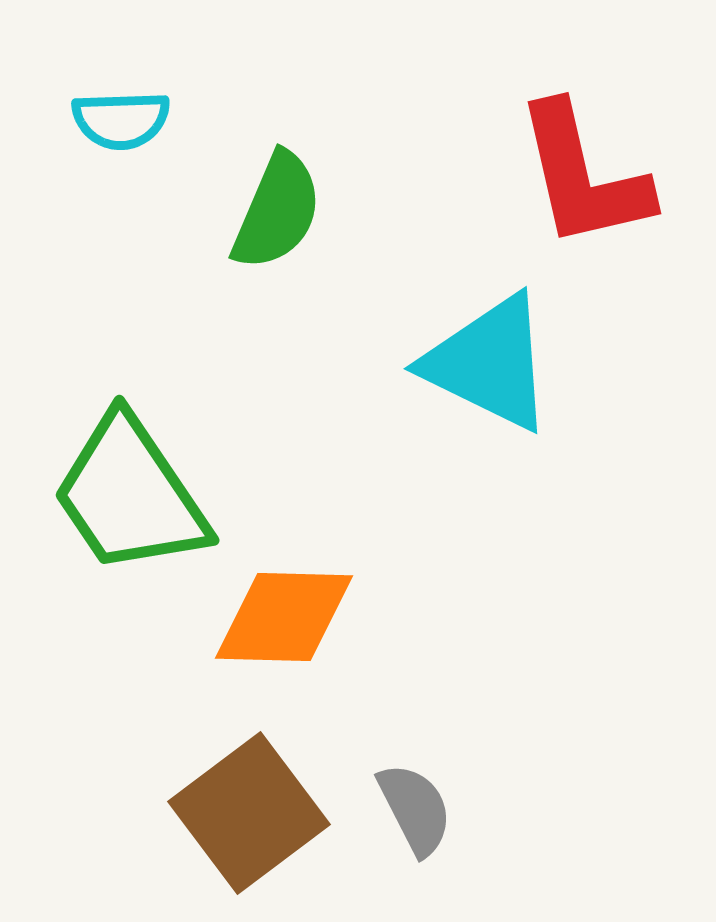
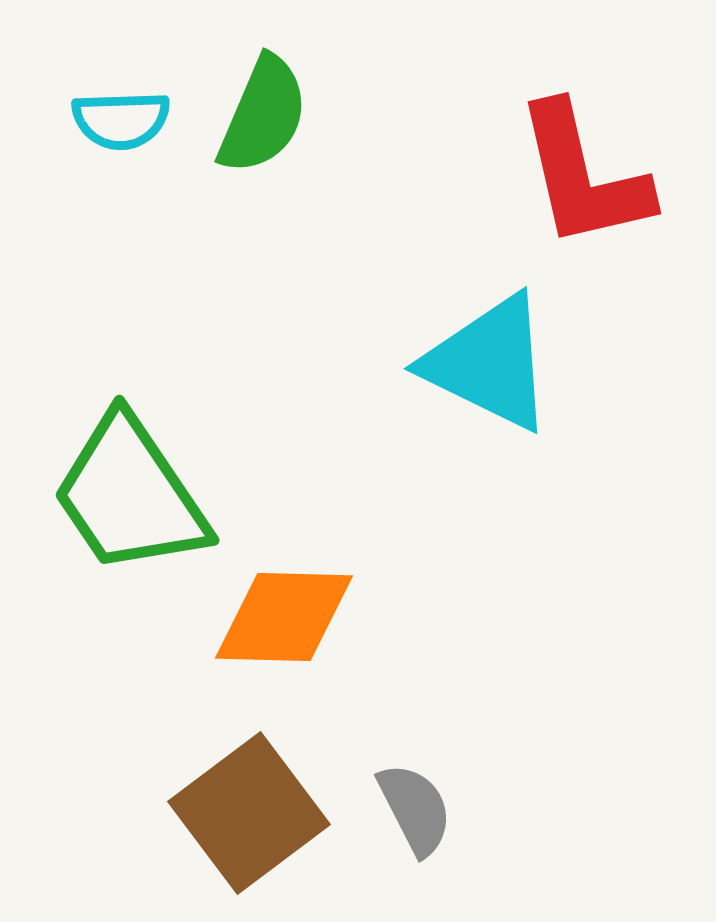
green semicircle: moved 14 px left, 96 px up
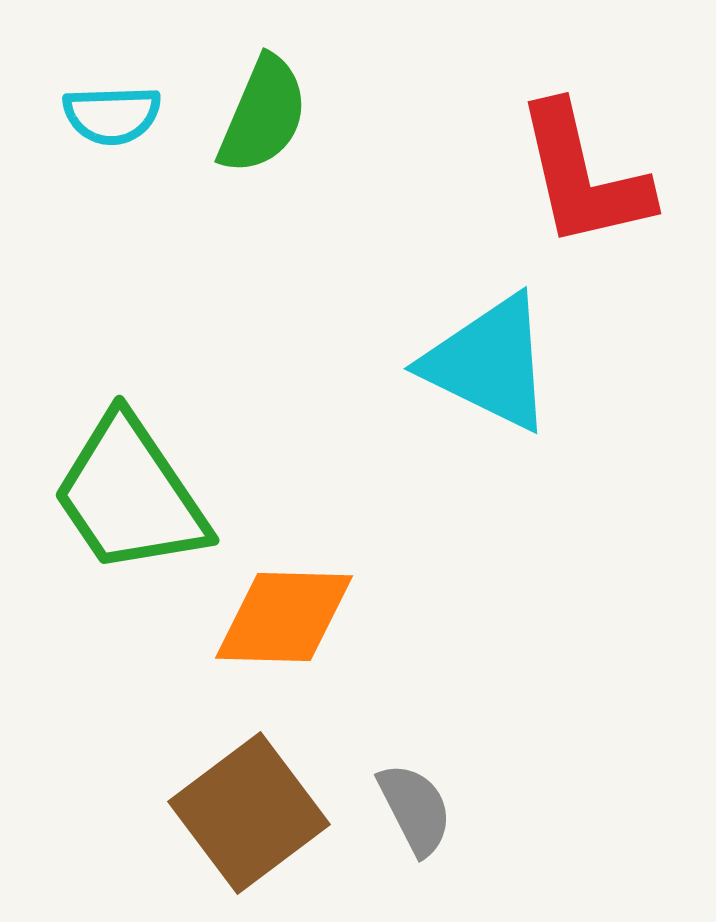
cyan semicircle: moved 9 px left, 5 px up
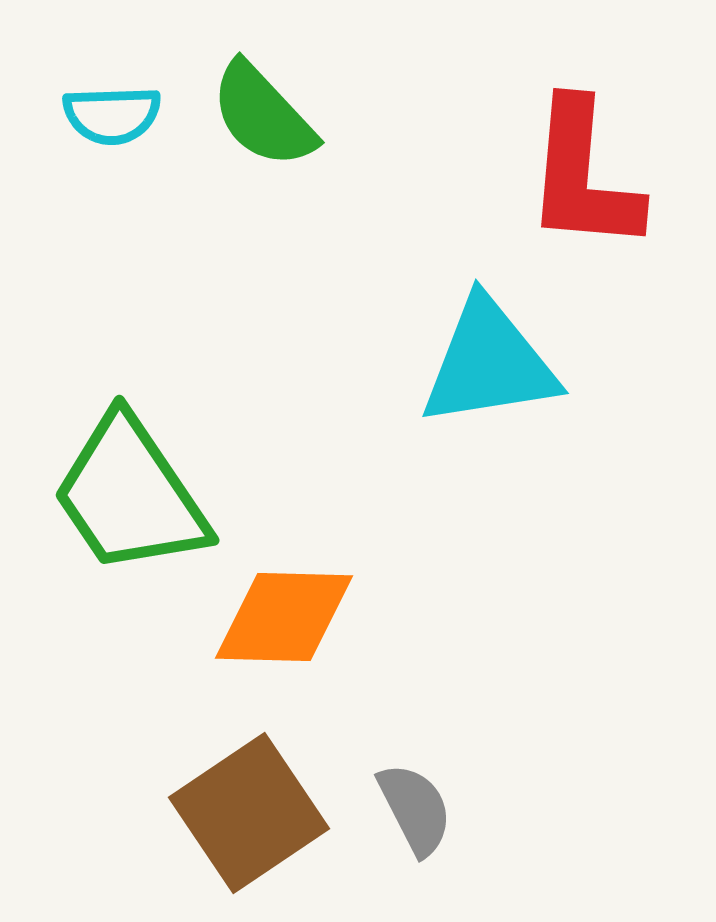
green semicircle: rotated 114 degrees clockwise
red L-shape: rotated 18 degrees clockwise
cyan triangle: rotated 35 degrees counterclockwise
brown square: rotated 3 degrees clockwise
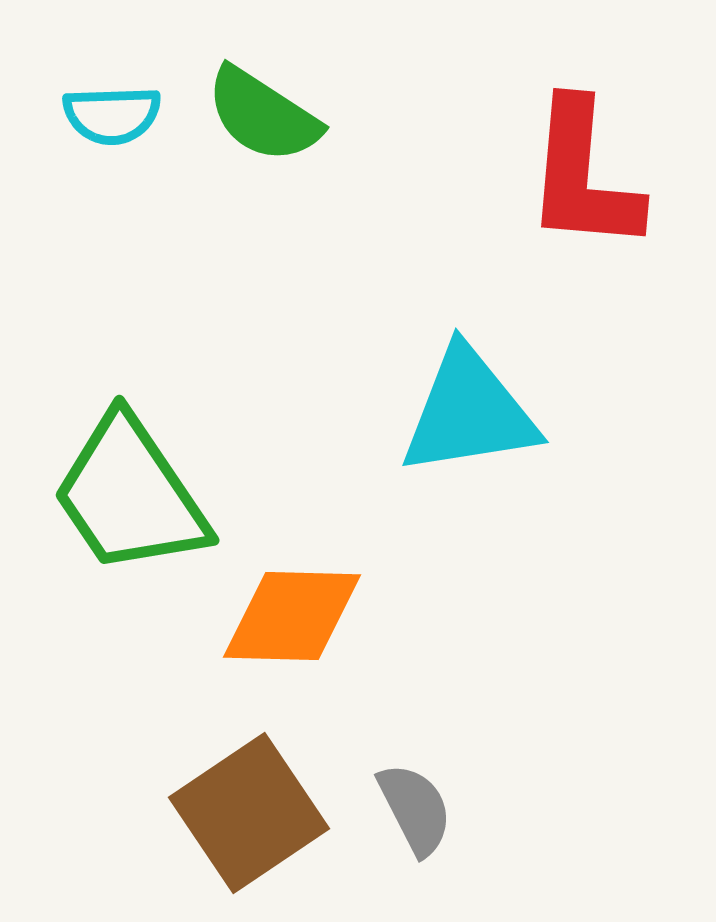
green semicircle: rotated 14 degrees counterclockwise
cyan triangle: moved 20 px left, 49 px down
orange diamond: moved 8 px right, 1 px up
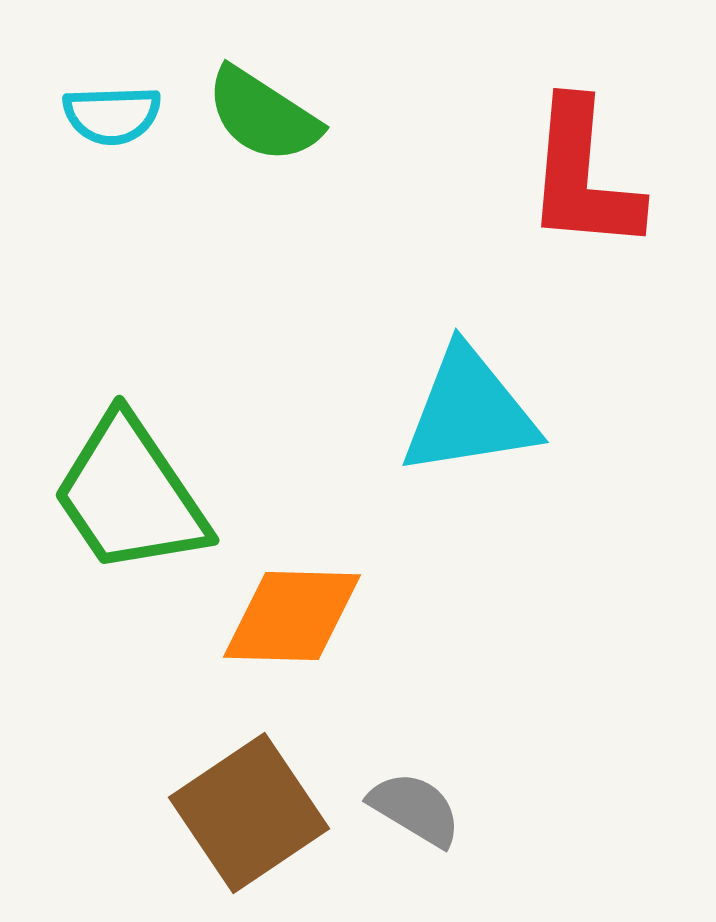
gray semicircle: rotated 32 degrees counterclockwise
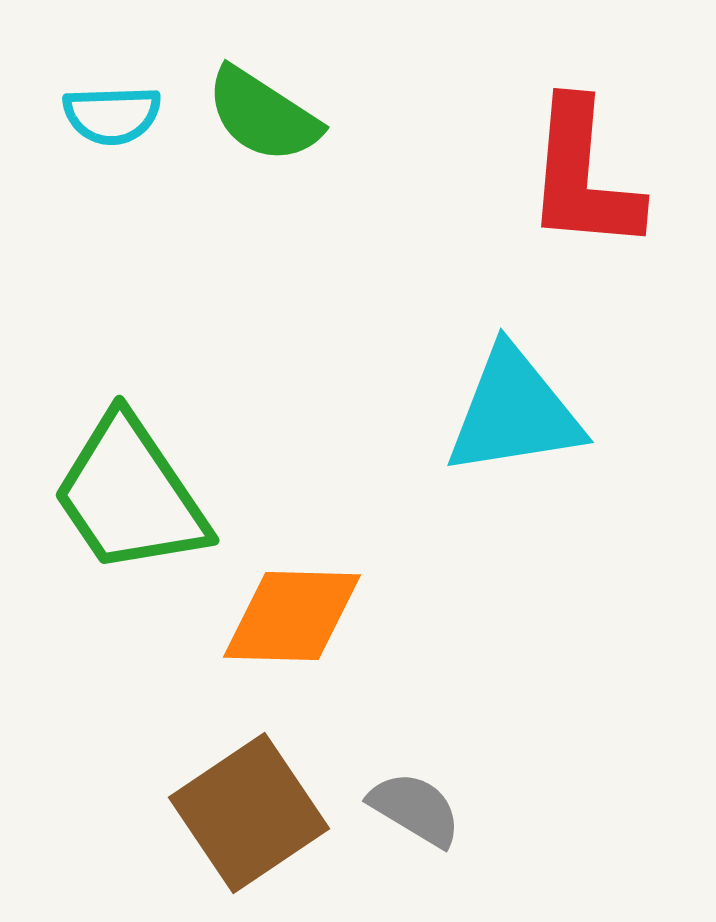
cyan triangle: moved 45 px right
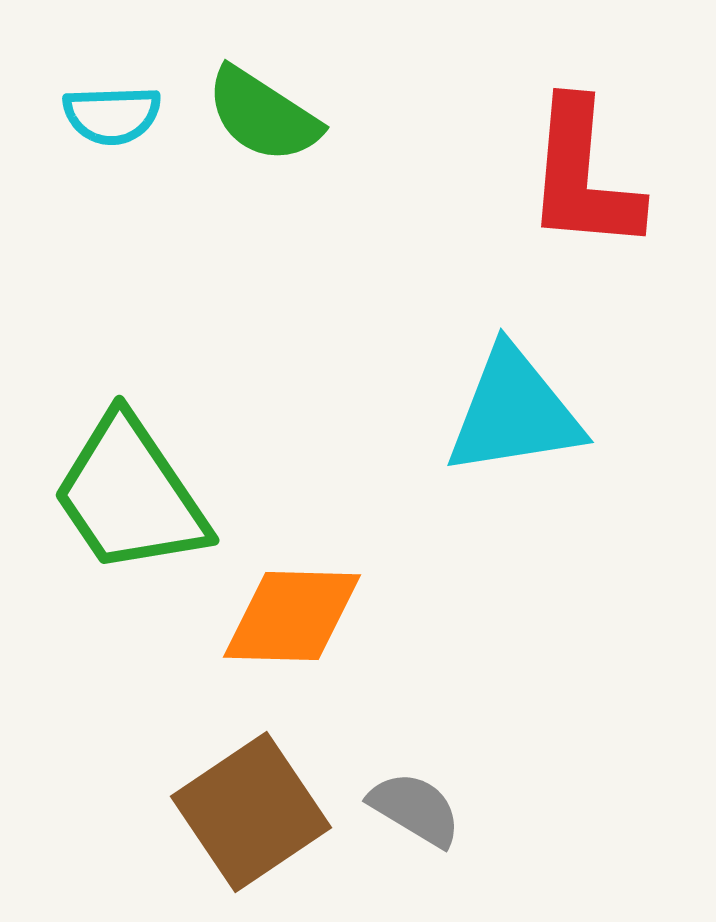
brown square: moved 2 px right, 1 px up
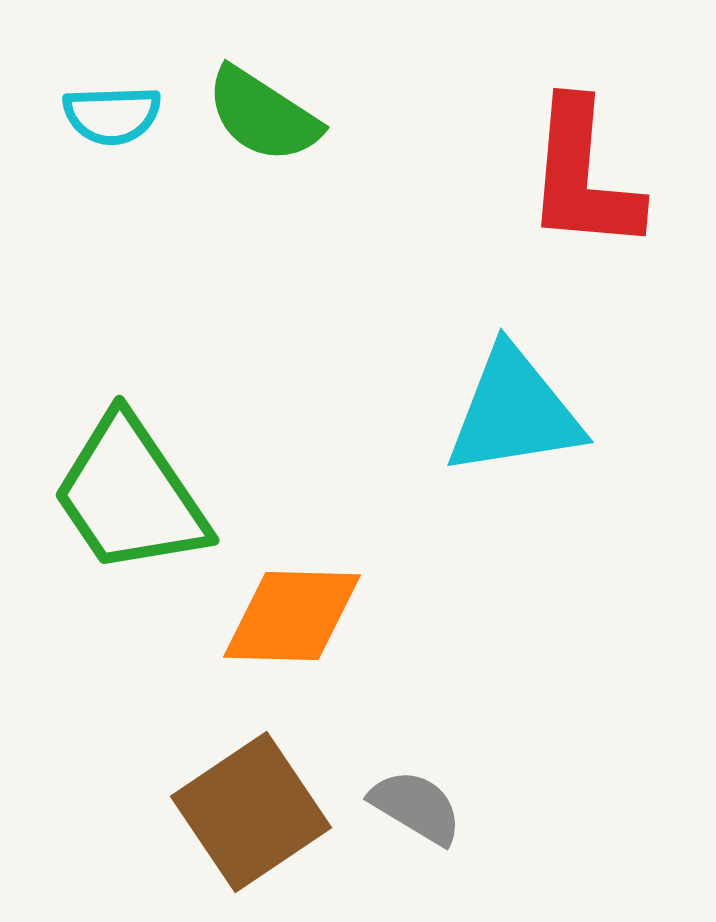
gray semicircle: moved 1 px right, 2 px up
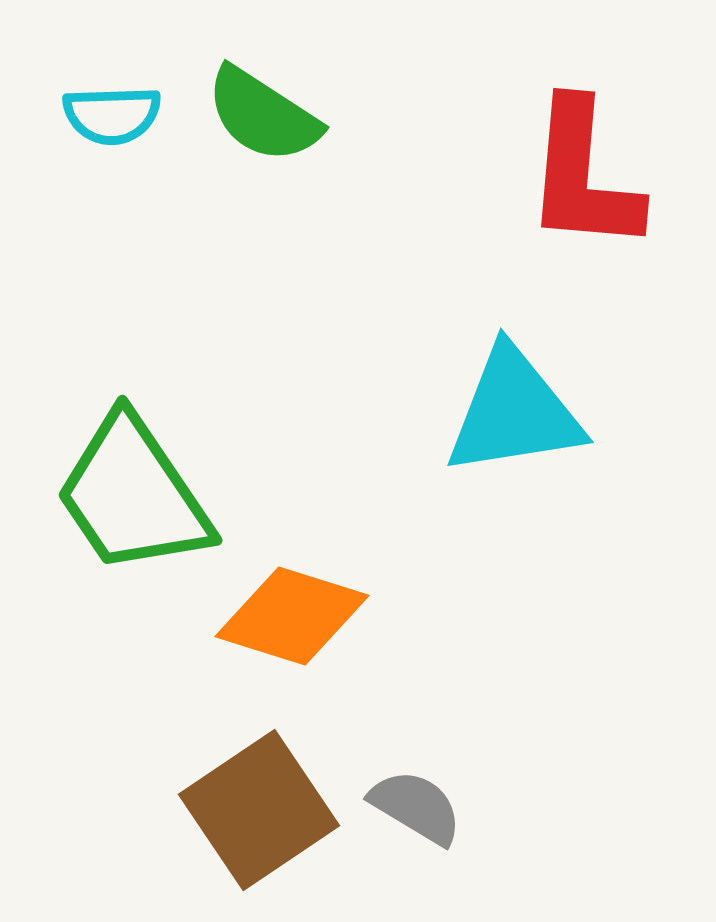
green trapezoid: moved 3 px right
orange diamond: rotated 16 degrees clockwise
brown square: moved 8 px right, 2 px up
